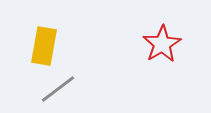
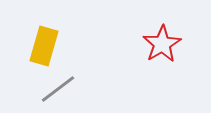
yellow rectangle: rotated 6 degrees clockwise
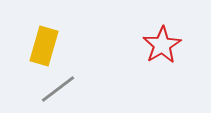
red star: moved 1 px down
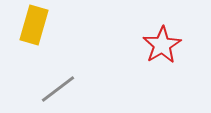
yellow rectangle: moved 10 px left, 21 px up
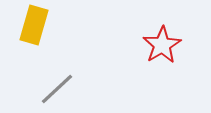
gray line: moved 1 px left; rotated 6 degrees counterclockwise
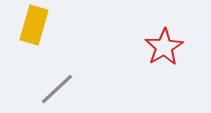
red star: moved 2 px right, 2 px down
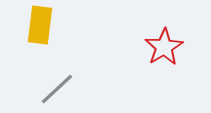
yellow rectangle: moved 6 px right; rotated 9 degrees counterclockwise
